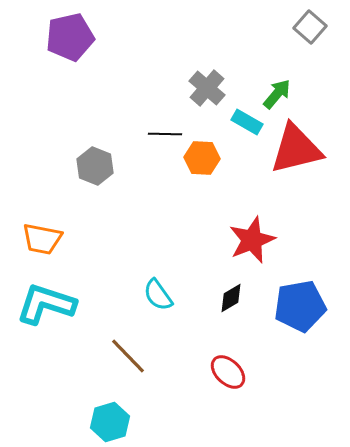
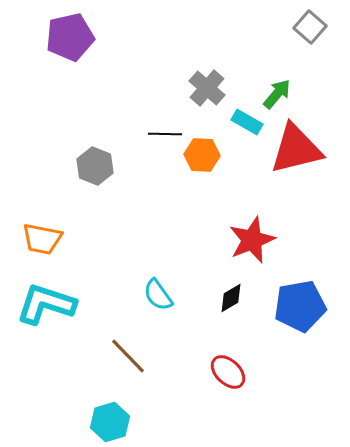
orange hexagon: moved 3 px up
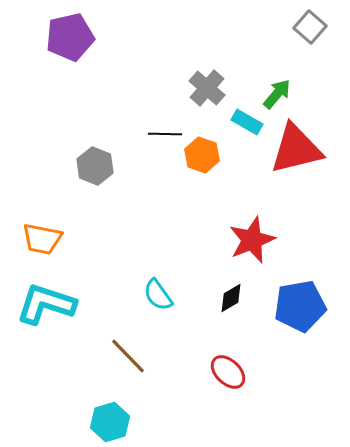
orange hexagon: rotated 16 degrees clockwise
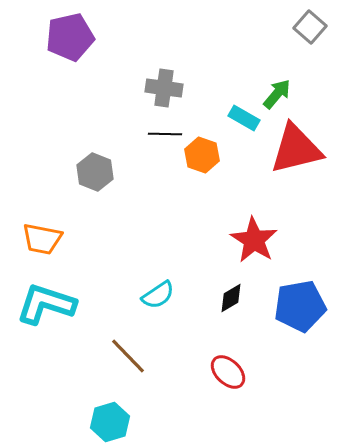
gray cross: moved 43 px left; rotated 33 degrees counterclockwise
cyan rectangle: moved 3 px left, 4 px up
gray hexagon: moved 6 px down
red star: moved 2 px right; rotated 18 degrees counterclockwise
cyan semicircle: rotated 88 degrees counterclockwise
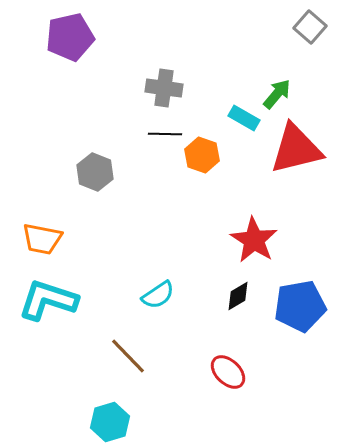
black diamond: moved 7 px right, 2 px up
cyan L-shape: moved 2 px right, 4 px up
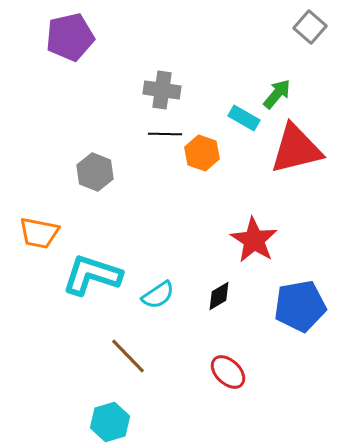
gray cross: moved 2 px left, 2 px down
orange hexagon: moved 2 px up
orange trapezoid: moved 3 px left, 6 px up
black diamond: moved 19 px left
cyan L-shape: moved 44 px right, 25 px up
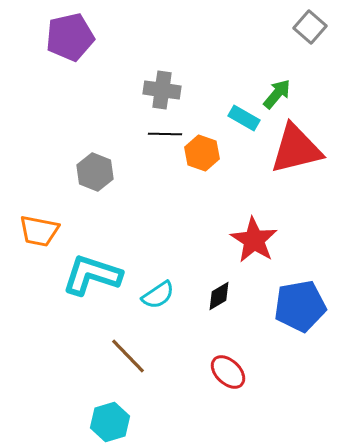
orange trapezoid: moved 2 px up
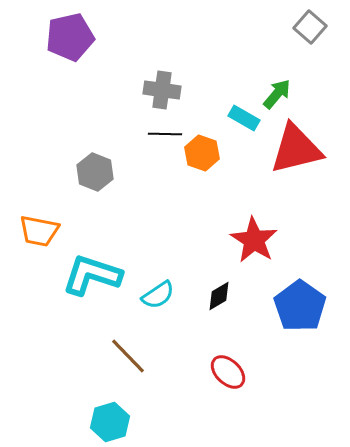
blue pentagon: rotated 27 degrees counterclockwise
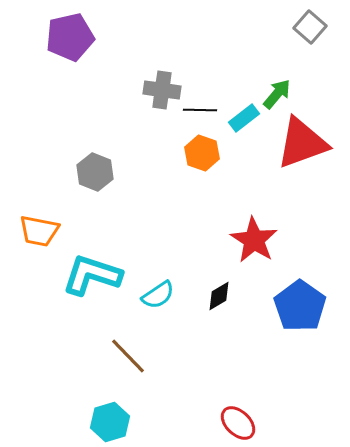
cyan rectangle: rotated 68 degrees counterclockwise
black line: moved 35 px right, 24 px up
red triangle: moved 6 px right, 6 px up; rotated 6 degrees counterclockwise
red ellipse: moved 10 px right, 51 px down
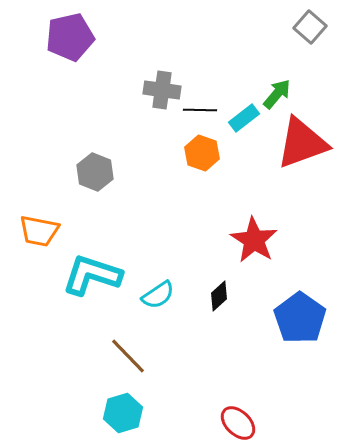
black diamond: rotated 12 degrees counterclockwise
blue pentagon: moved 12 px down
cyan hexagon: moved 13 px right, 9 px up
